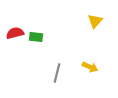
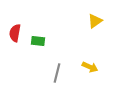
yellow triangle: rotated 14 degrees clockwise
red semicircle: rotated 66 degrees counterclockwise
green rectangle: moved 2 px right, 4 px down
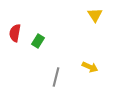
yellow triangle: moved 6 px up; rotated 28 degrees counterclockwise
green rectangle: rotated 64 degrees counterclockwise
gray line: moved 1 px left, 4 px down
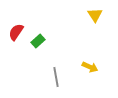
red semicircle: moved 1 px right, 1 px up; rotated 24 degrees clockwise
green rectangle: rotated 16 degrees clockwise
gray line: rotated 24 degrees counterclockwise
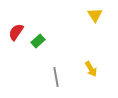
yellow arrow: moved 1 px right, 2 px down; rotated 35 degrees clockwise
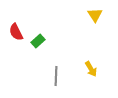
red semicircle: rotated 60 degrees counterclockwise
gray line: moved 1 px up; rotated 12 degrees clockwise
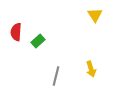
red semicircle: rotated 30 degrees clockwise
yellow arrow: rotated 14 degrees clockwise
gray line: rotated 12 degrees clockwise
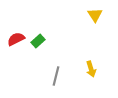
red semicircle: moved 7 px down; rotated 60 degrees clockwise
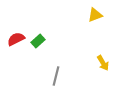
yellow triangle: rotated 42 degrees clockwise
yellow arrow: moved 12 px right, 6 px up; rotated 14 degrees counterclockwise
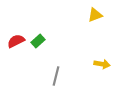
red semicircle: moved 2 px down
yellow arrow: moved 1 px left, 1 px down; rotated 49 degrees counterclockwise
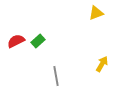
yellow triangle: moved 1 px right, 2 px up
yellow arrow: rotated 70 degrees counterclockwise
gray line: rotated 24 degrees counterclockwise
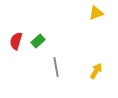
red semicircle: rotated 48 degrees counterclockwise
yellow arrow: moved 6 px left, 7 px down
gray line: moved 9 px up
